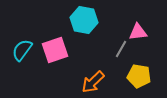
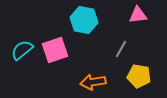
pink triangle: moved 17 px up
cyan semicircle: rotated 15 degrees clockwise
orange arrow: rotated 35 degrees clockwise
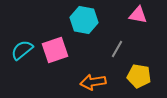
pink triangle: rotated 18 degrees clockwise
gray line: moved 4 px left
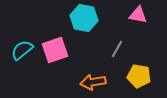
cyan hexagon: moved 2 px up
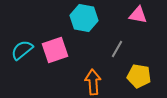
orange arrow: rotated 95 degrees clockwise
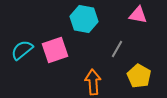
cyan hexagon: moved 1 px down
yellow pentagon: rotated 20 degrees clockwise
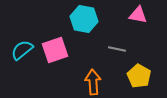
gray line: rotated 72 degrees clockwise
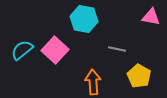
pink triangle: moved 13 px right, 2 px down
pink square: rotated 28 degrees counterclockwise
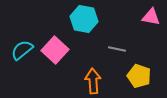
yellow pentagon: rotated 10 degrees counterclockwise
orange arrow: moved 1 px up
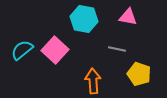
pink triangle: moved 23 px left
yellow pentagon: moved 2 px up
